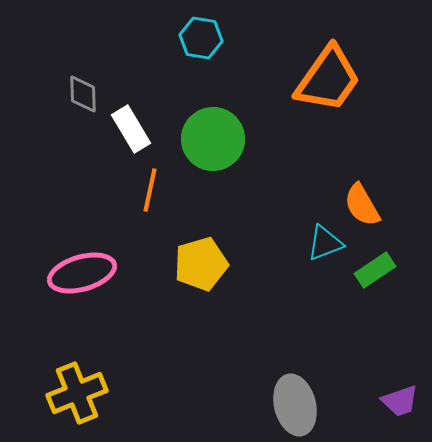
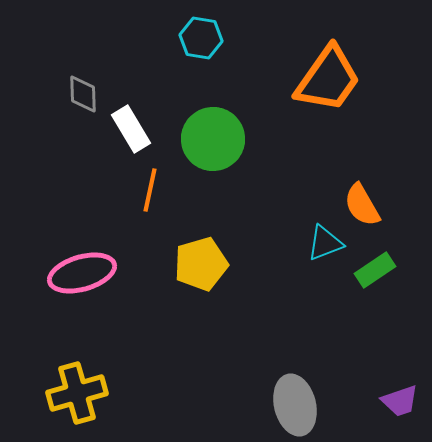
yellow cross: rotated 6 degrees clockwise
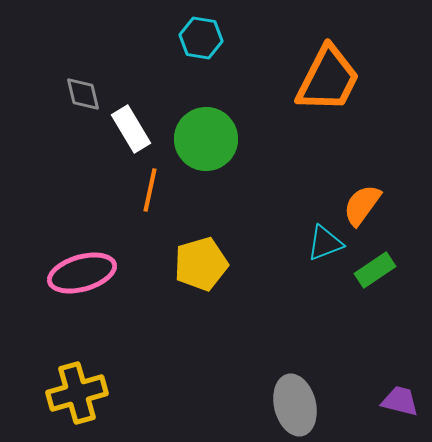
orange trapezoid: rotated 8 degrees counterclockwise
gray diamond: rotated 12 degrees counterclockwise
green circle: moved 7 px left
orange semicircle: rotated 66 degrees clockwise
purple trapezoid: rotated 147 degrees counterclockwise
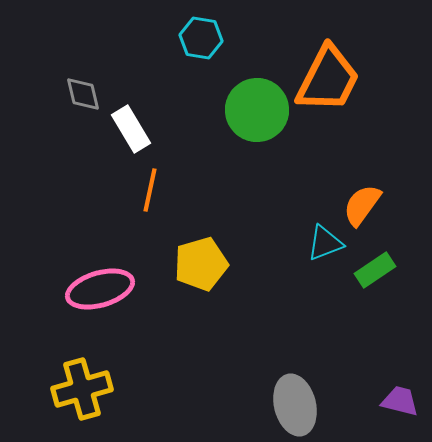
green circle: moved 51 px right, 29 px up
pink ellipse: moved 18 px right, 16 px down
yellow cross: moved 5 px right, 4 px up
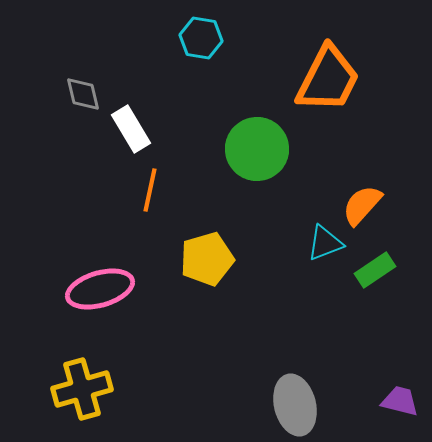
green circle: moved 39 px down
orange semicircle: rotated 6 degrees clockwise
yellow pentagon: moved 6 px right, 5 px up
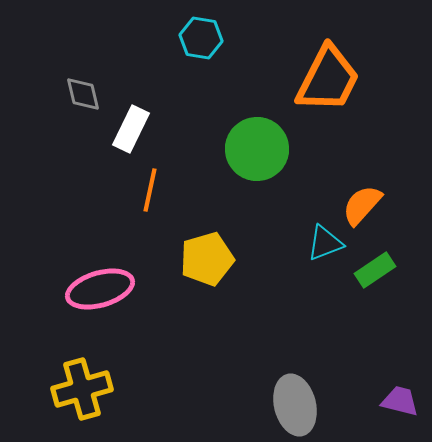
white rectangle: rotated 57 degrees clockwise
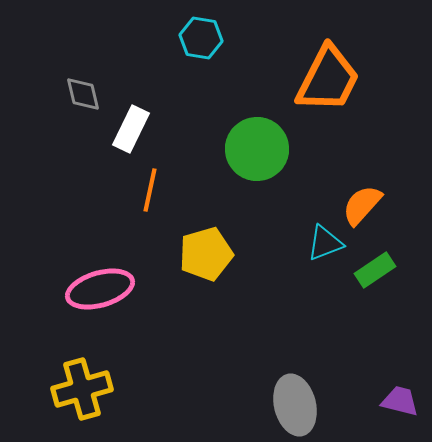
yellow pentagon: moved 1 px left, 5 px up
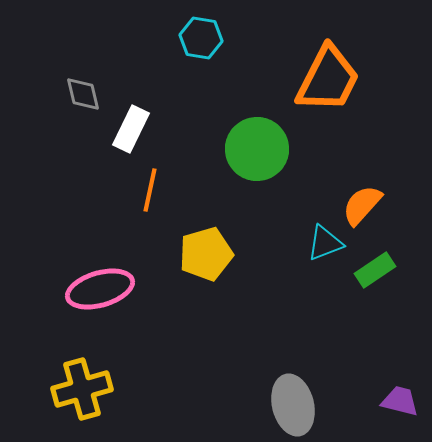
gray ellipse: moved 2 px left
